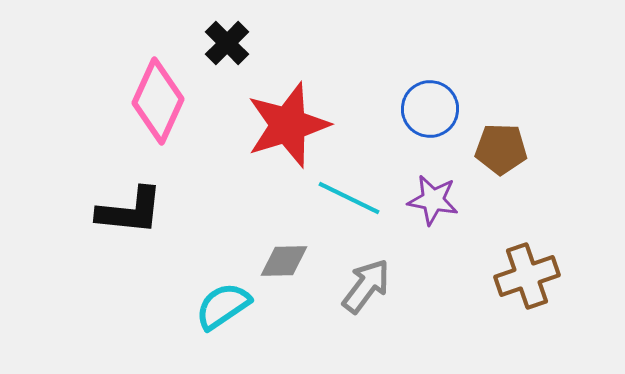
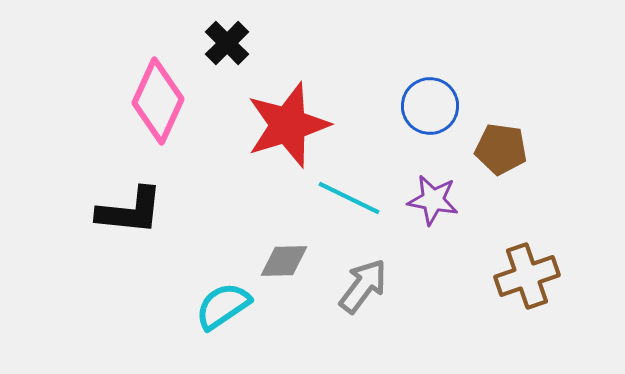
blue circle: moved 3 px up
brown pentagon: rotated 6 degrees clockwise
gray arrow: moved 3 px left
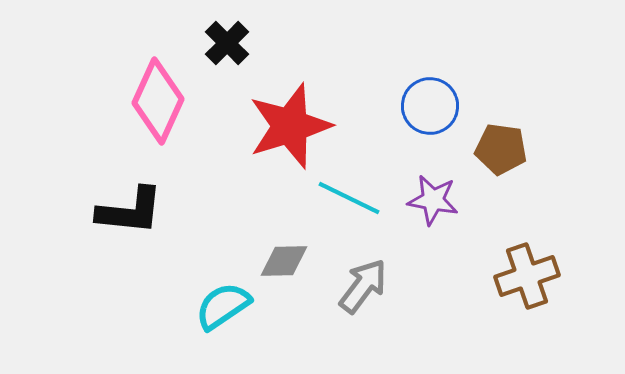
red star: moved 2 px right, 1 px down
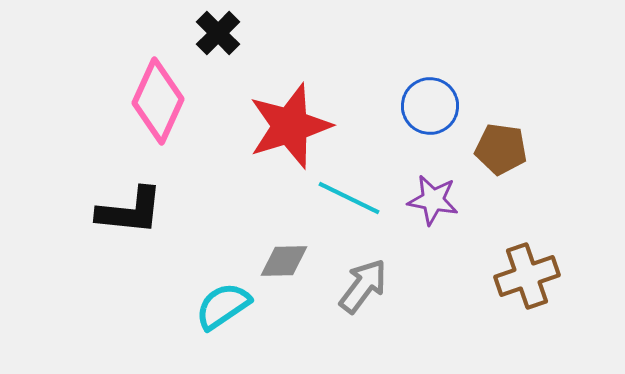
black cross: moved 9 px left, 10 px up
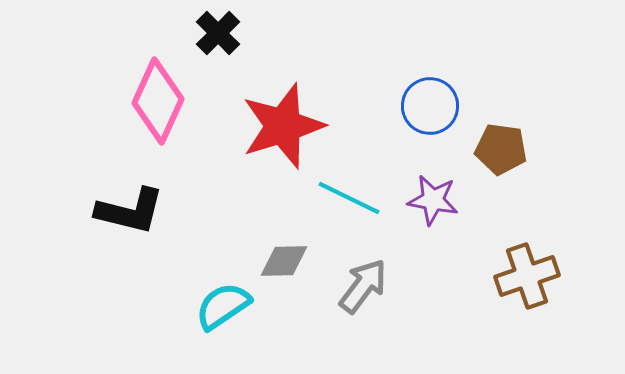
red star: moved 7 px left
black L-shape: rotated 8 degrees clockwise
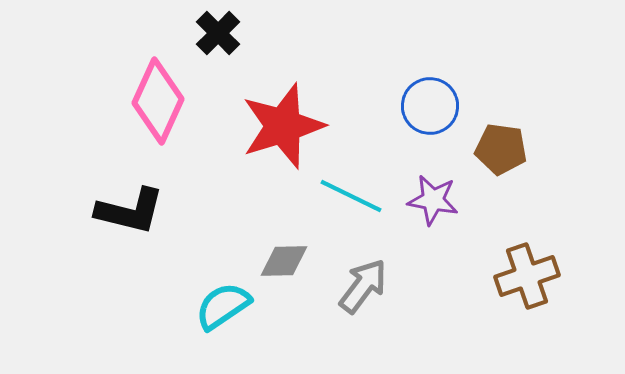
cyan line: moved 2 px right, 2 px up
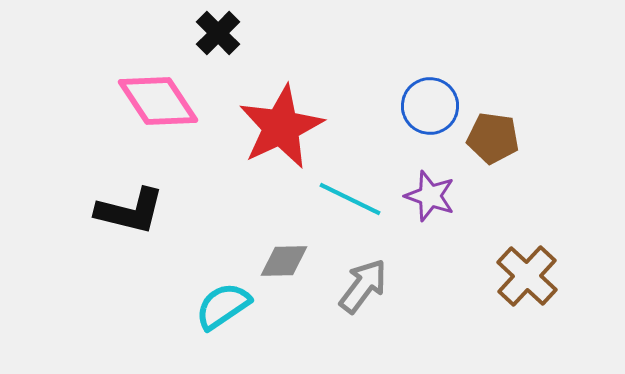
pink diamond: rotated 58 degrees counterclockwise
red star: moved 2 px left, 1 px down; rotated 8 degrees counterclockwise
brown pentagon: moved 8 px left, 11 px up
cyan line: moved 1 px left, 3 px down
purple star: moved 3 px left, 4 px up; rotated 9 degrees clockwise
brown cross: rotated 28 degrees counterclockwise
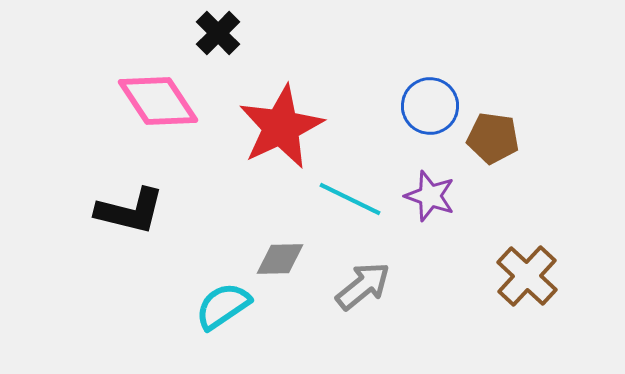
gray diamond: moved 4 px left, 2 px up
gray arrow: rotated 14 degrees clockwise
